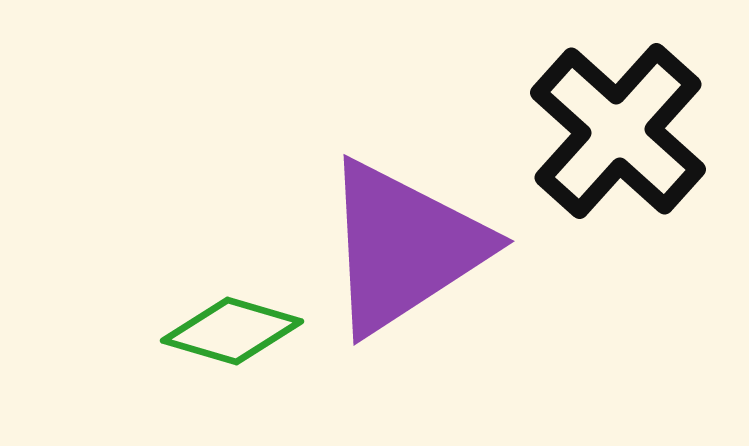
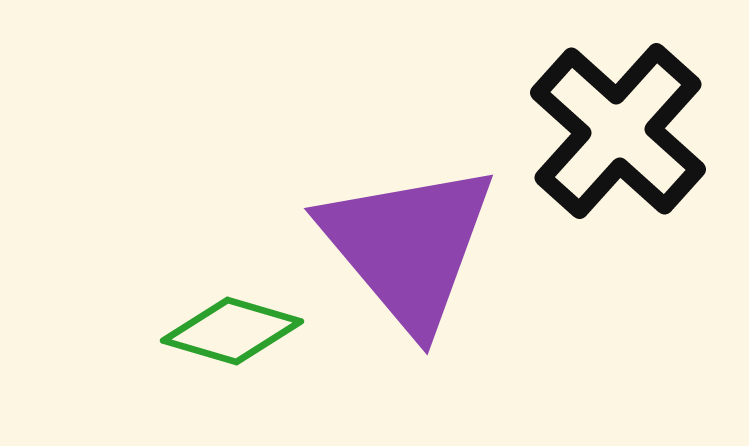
purple triangle: moved 4 px right, 1 px up; rotated 37 degrees counterclockwise
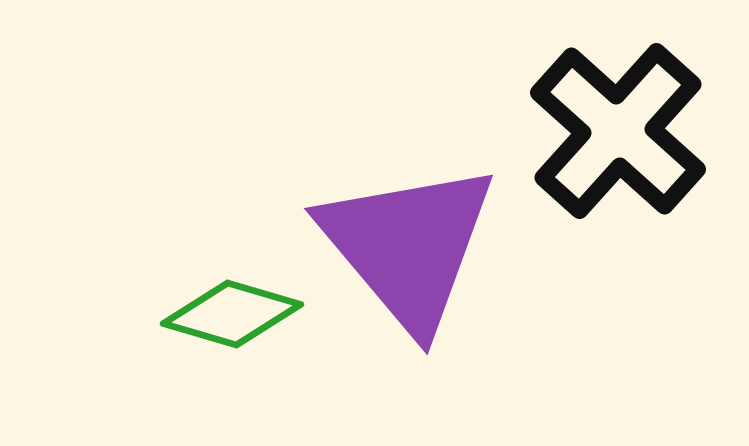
green diamond: moved 17 px up
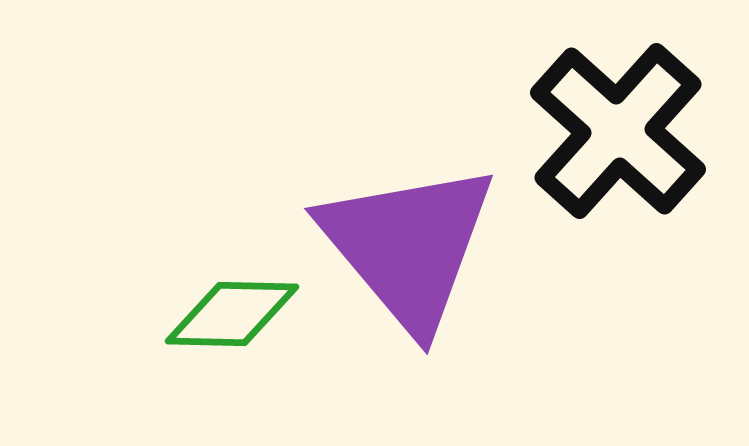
green diamond: rotated 15 degrees counterclockwise
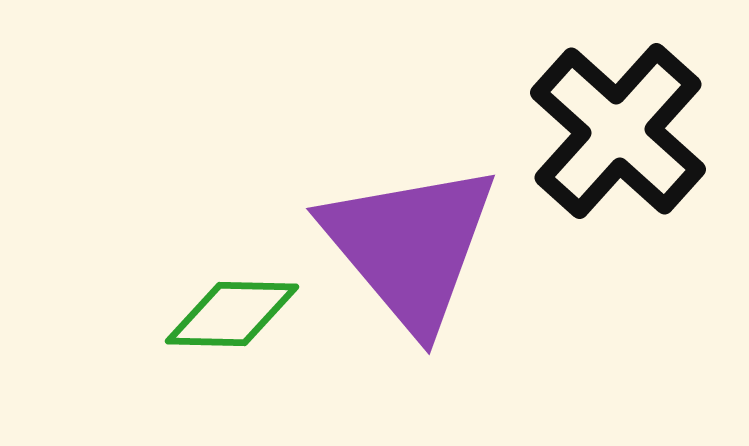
purple triangle: moved 2 px right
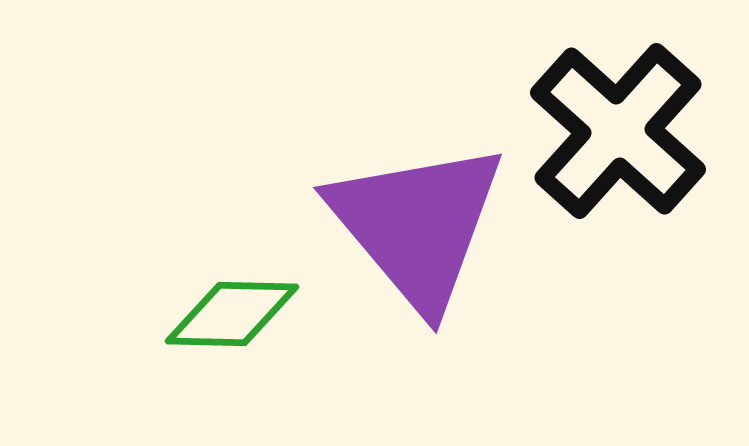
purple triangle: moved 7 px right, 21 px up
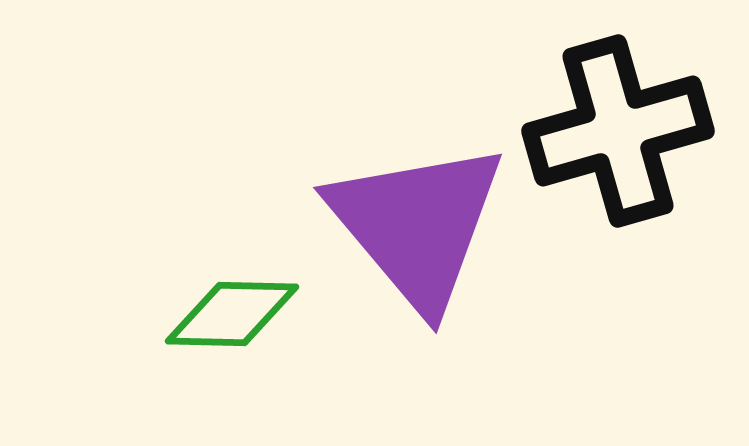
black cross: rotated 32 degrees clockwise
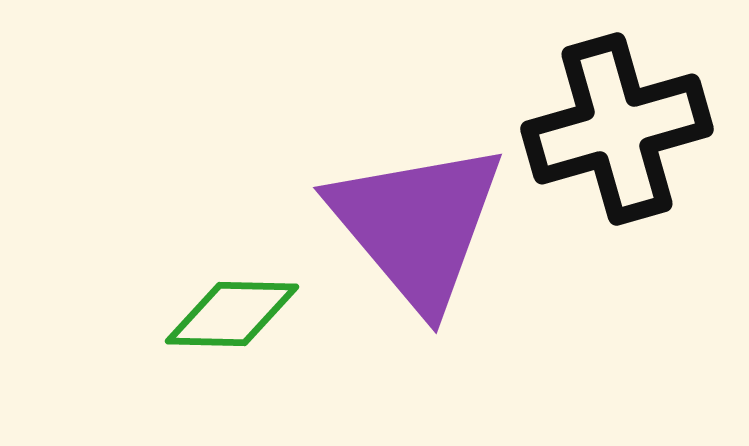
black cross: moved 1 px left, 2 px up
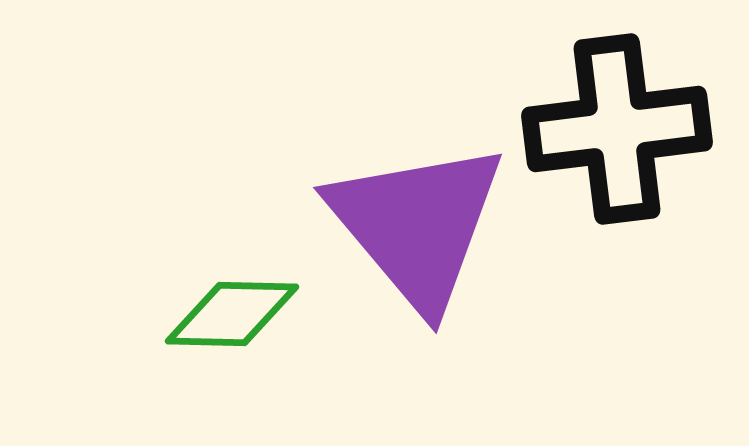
black cross: rotated 9 degrees clockwise
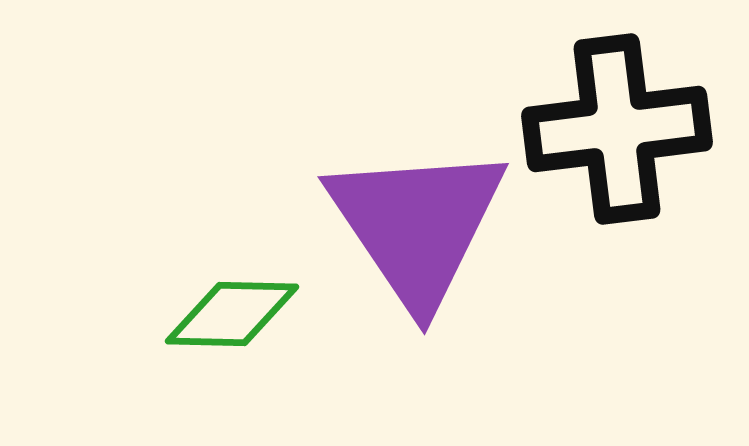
purple triangle: rotated 6 degrees clockwise
